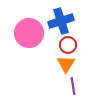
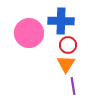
blue cross: rotated 20 degrees clockwise
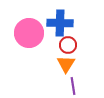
blue cross: moved 1 px left, 2 px down
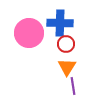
red circle: moved 2 px left, 1 px up
orange triangle: moved 1 px right, 3 px down
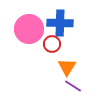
pink circle: moved 4 px up
red circle: moved 14 px left
purple line: rotated 48 degrees counterclockwise
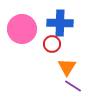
pink circle: moved 7 px left
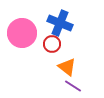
blue cross: rotated 20 degrees clockwise
pink circle: moved 4 px down
orange triangle: rotated 24 degrees counterclockwise
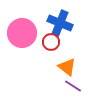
red circle: moved 1 px left, 2 px up
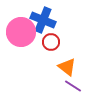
blue cross: moved 17 px left, 3 px up
pink circle: moved 1 px left, 1 px up
